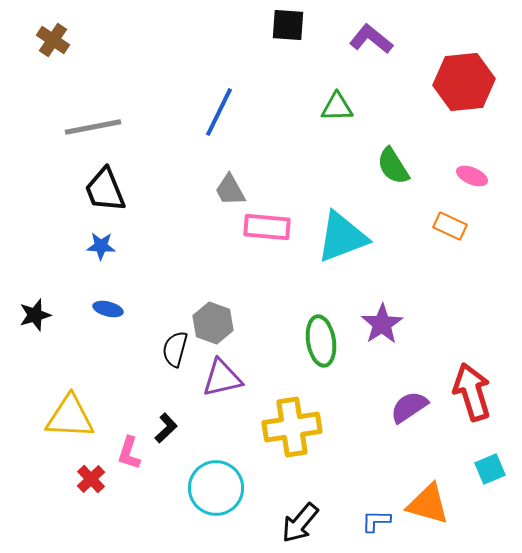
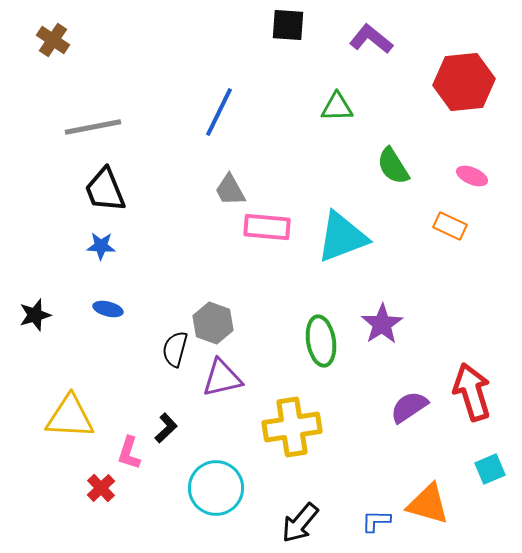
red cross: moved 10 px right, 9 px down
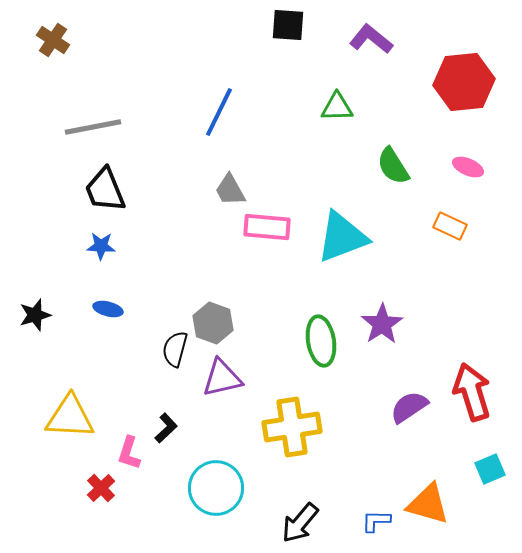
pink ellipse: moved 4 px left, 9 px up
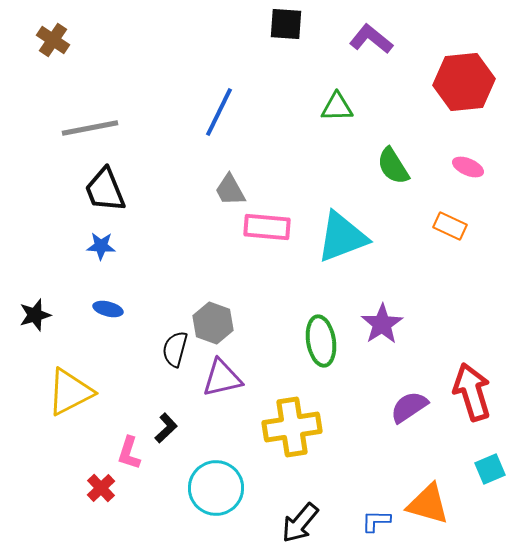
black square: moved 2 px left, 1 px up
gray line: moved 3 px left, 1 px down
yellow triangle: moved 25 px up; rotated 30 degrees counterclockwise
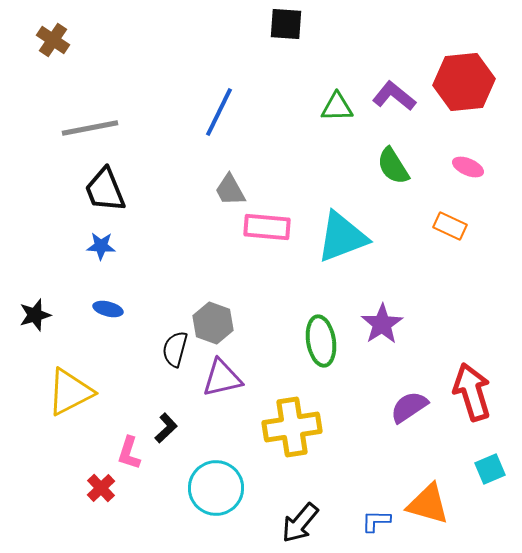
purple L-shape: moved 23 px right, 57 px down
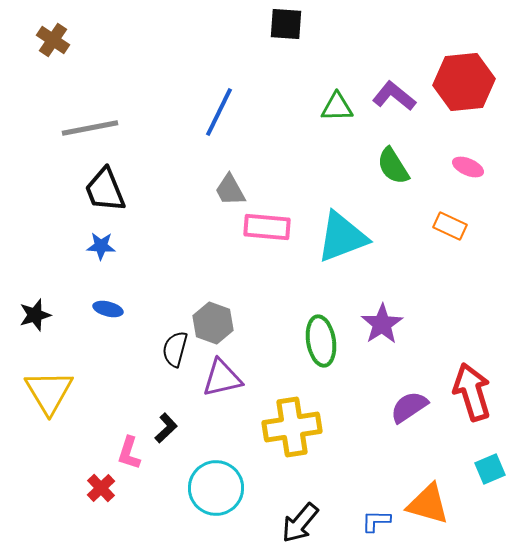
yellow triangle: moved 21 px left; rotated 34 degrees counterclockwise
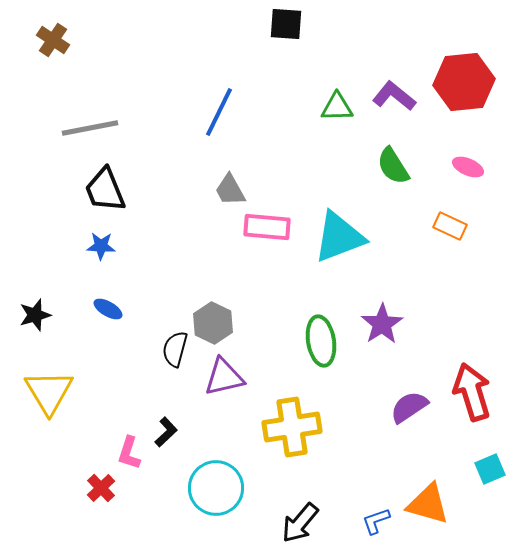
cyan triangle: moved 3 px left
blue ellipse: rotated 16 degrees clockwise
gray hexagon: rotated 6 degrees clockwise
purple triangle: moved 2 px right, 1 px up
black L-shape: moved 4 px down
blue L-shape: rotated 20 degrees counterclockwise
